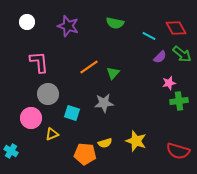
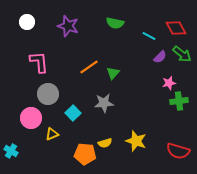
cyan square: moved 1 px right; rotated 28 degrees clockwise
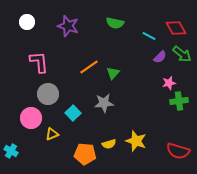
yellow semicircle: moved 4 px right, 1 px down
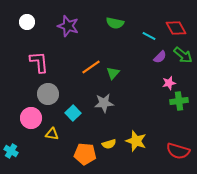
green arrow: moved 1 px right, 1 px down
orange line: moved 2 px right
yellow triangle: rotated 32 degrees clockwise
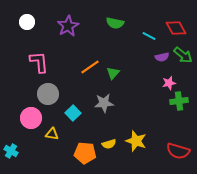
purple star: rotated 25 degrees clockwise
purple semicircle: moved 2 px right; rotated 32 degrees clockwise
orange line: moved 1 px left
orange pentagon: moved 1 px up
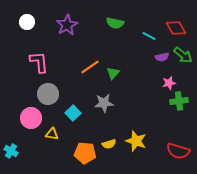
purple star: moved 1 px left, 1 px up
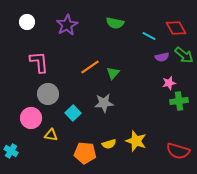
green arrow: moved 1 px right
yellow triangle: moved 1 px left, 1 px down
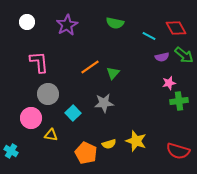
orange pentagon: moved 1 px right; rotated 20 degrees clockwise
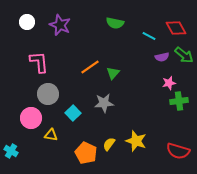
purple star: moved 7 px left; rotated 20 degrees counterclockwise
yellow semicircle: rotated 144 degrees clockwise
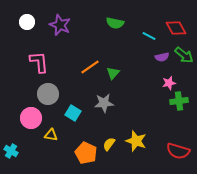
cyan square: rotated 14 degrees counterclockwise
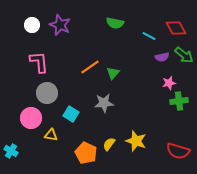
white circle: moved 5 px right, 3 px down
gray circle: moved 1 px left, 1 px up
cyan square: moved 2 px left, 1 px down
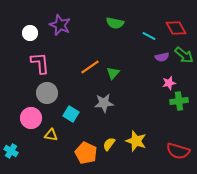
white circle: moved 2 px left, 8 px down
pink L-shape: moved 1 px right, 1 px down
